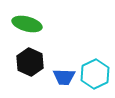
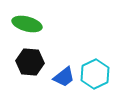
black hexagon: rotated 20 degrees counterclockwise
blue trapezoid: rotated 40 degrees counterclockwise
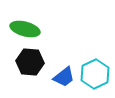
green ellipse: moved 2 px left, 5 px down
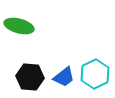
green ellipse: moved 6 px left, 3 px up
black hexagon: moved 15 px down
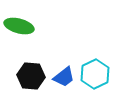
black hexagon: moved 1 px right, 1 px up
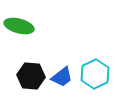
blue trapezoid: moved 2 px left
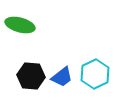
green ellipse: moved 1 px right, 1 px up
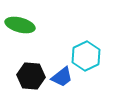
cyan hexagon: moved 9 px left, 18 px up
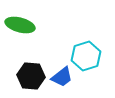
cyan hexagon: rotated 8 degrees clockwise
